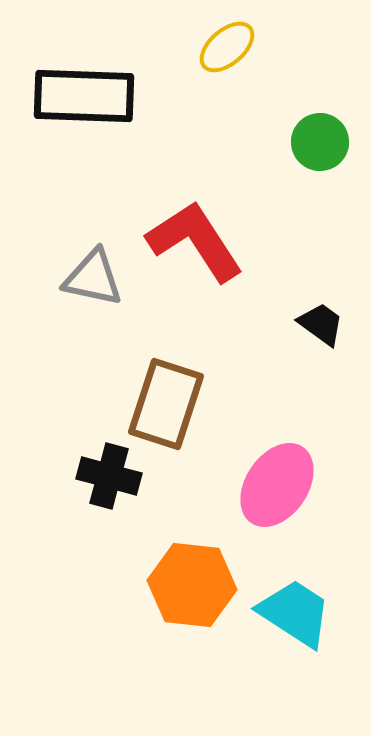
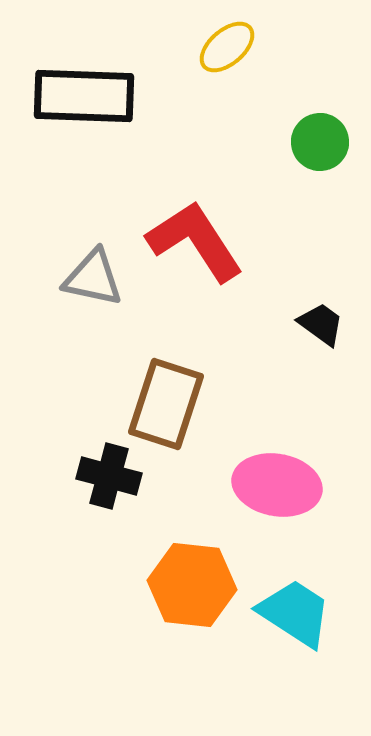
pink ellipse: rotated 66 degrees clockwise
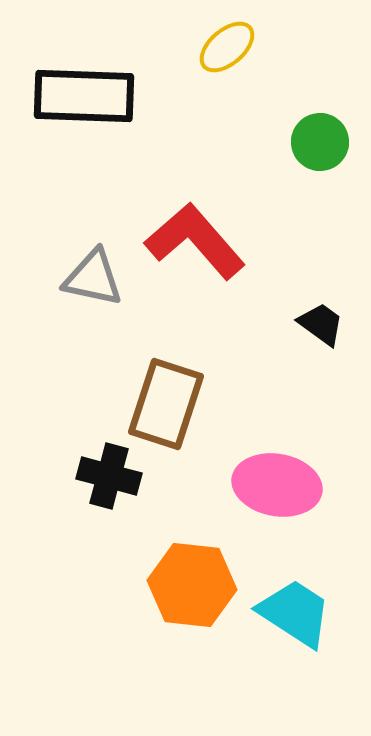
red L-shape: rotated 8 degrees counterclockwise
